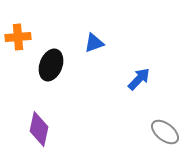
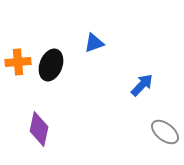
orange cross: moved 25 px down
blue arrow: moved 3 px right, 6 px down
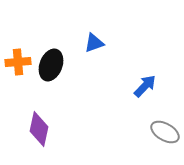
blue arrow: moved 3 px right, 1 px down
gray ellipse: rotated 8 degrees counterclockwise
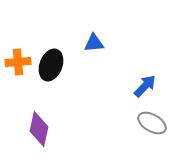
blue triangle: rotated 15 degrees clockwise
gray ellipse: moved 13 px left, 9 px up
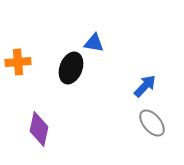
blue triangle: rotated 15 degrees clockwise
black ellipse: moved 20 px right, 3 px down
gray ellipse: rotated 20 degrees clockwise
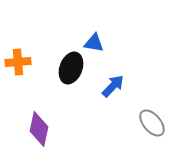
blue arrow: moved 32 px left
